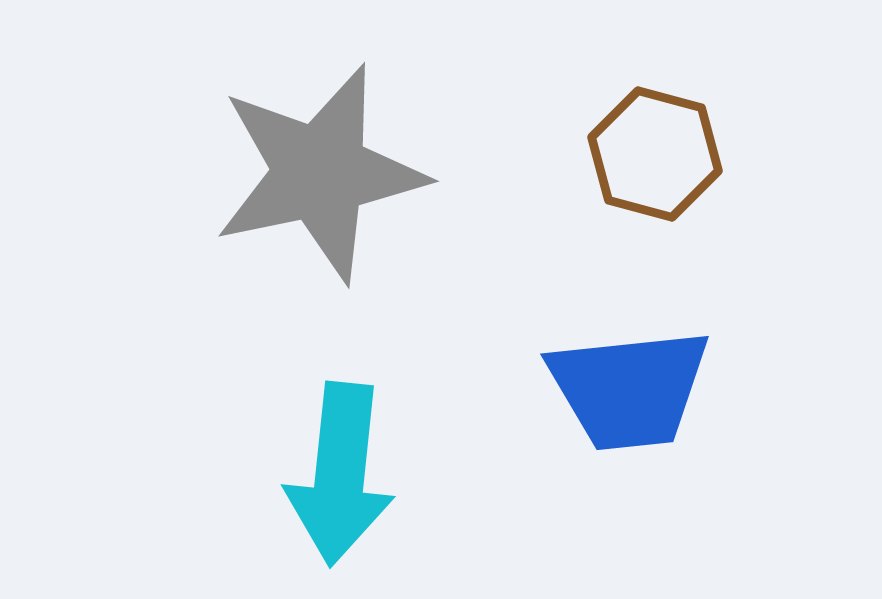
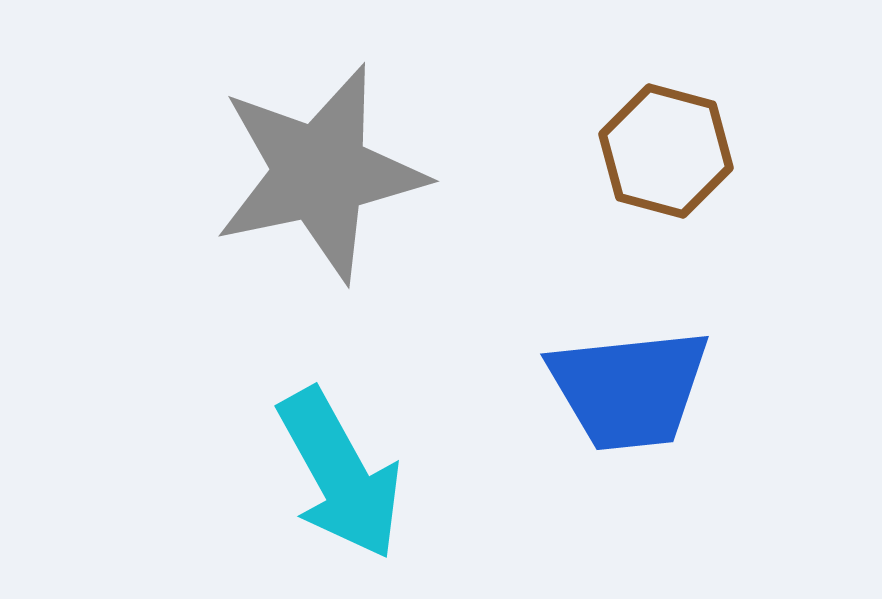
brown hexagon: moved 11 px right, 3 px up
cyan arrow: rotated 35 degrees counterclockwise
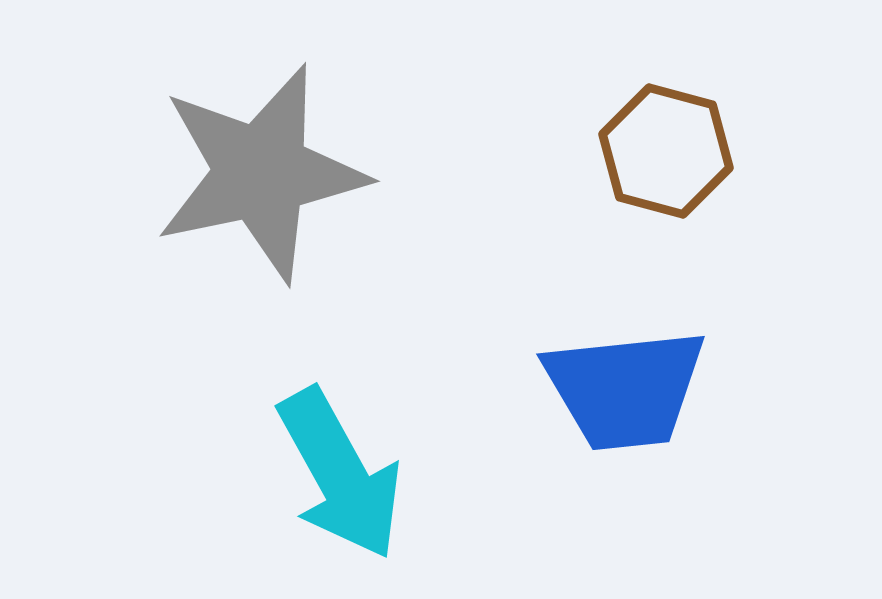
gray star: moved 59 px left
blue trapezoid: moved 4 px left
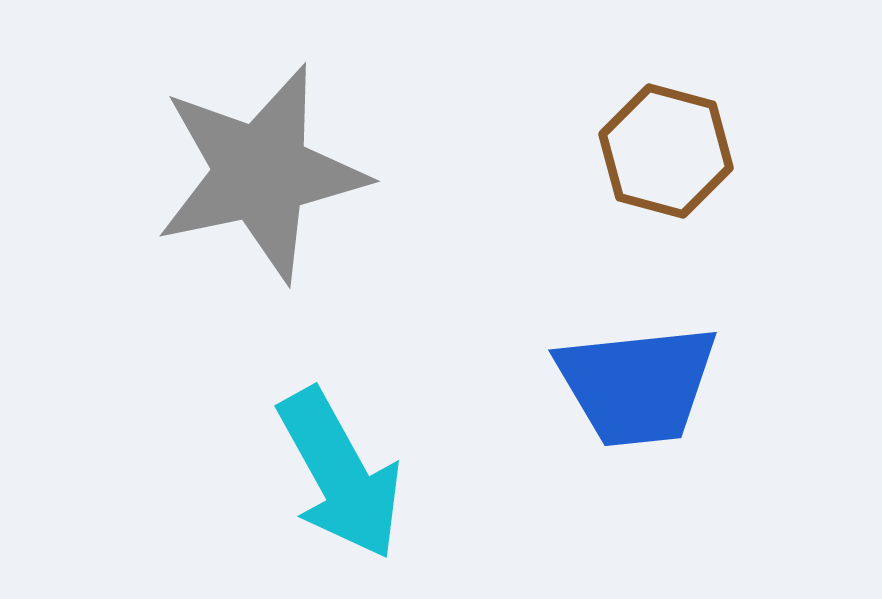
blue trapezoid: moved 12 px right, 4 px up
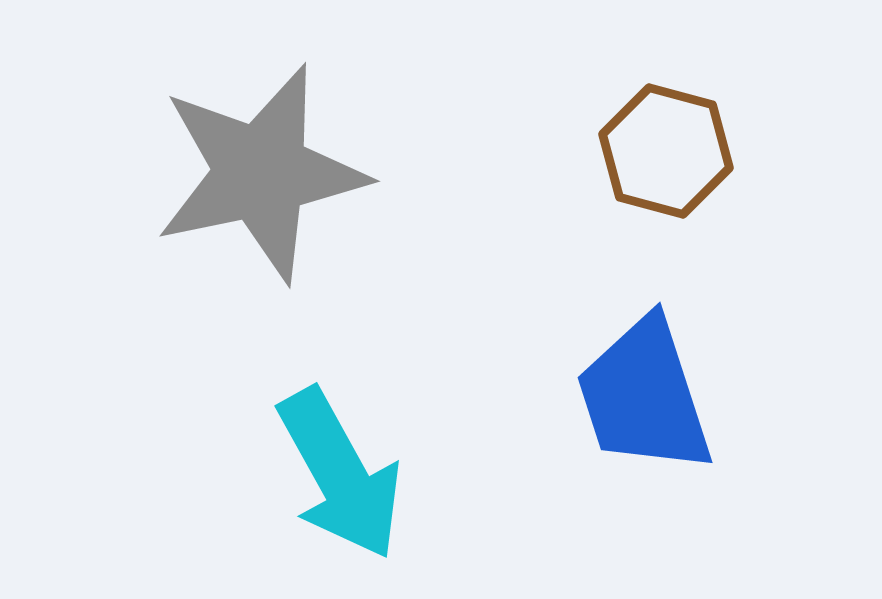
blue trapezoid: moved 7 px right, 11 px down; rotated 78 degrees clockwise
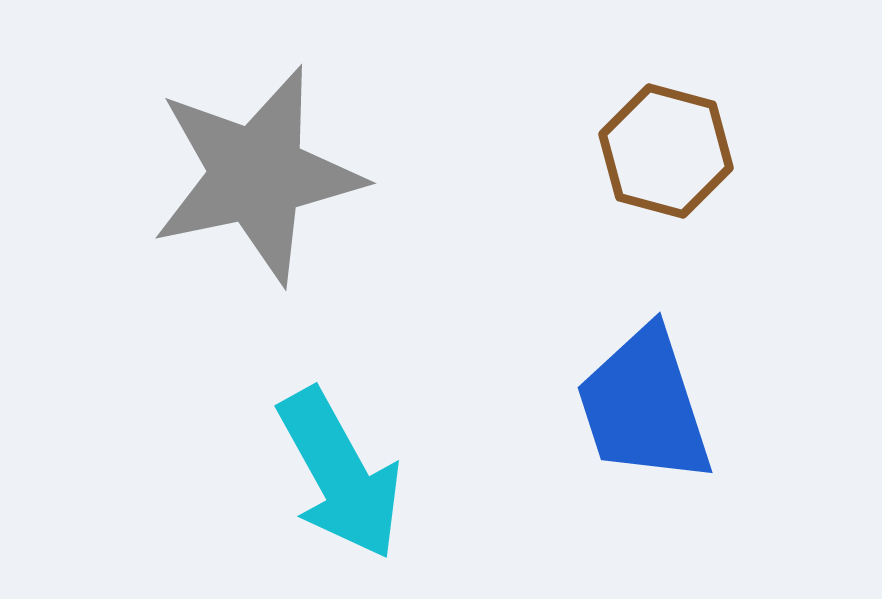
gray star: moved 4 px left, 2 px down
blue trapezoid: moved 10 px down
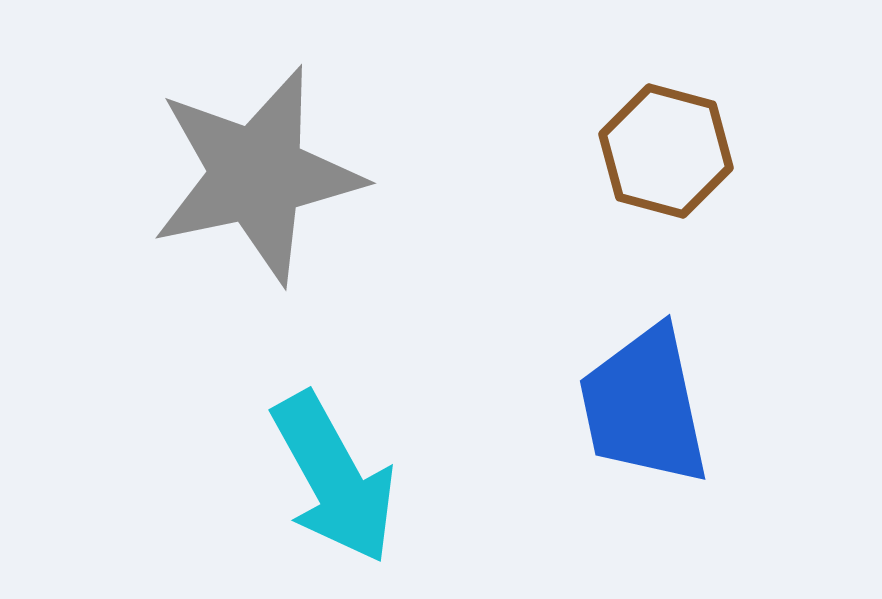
blue trapezoid: rotated 6 degrees clockwise
cyan arrow: moved 6 px left, 4 px down
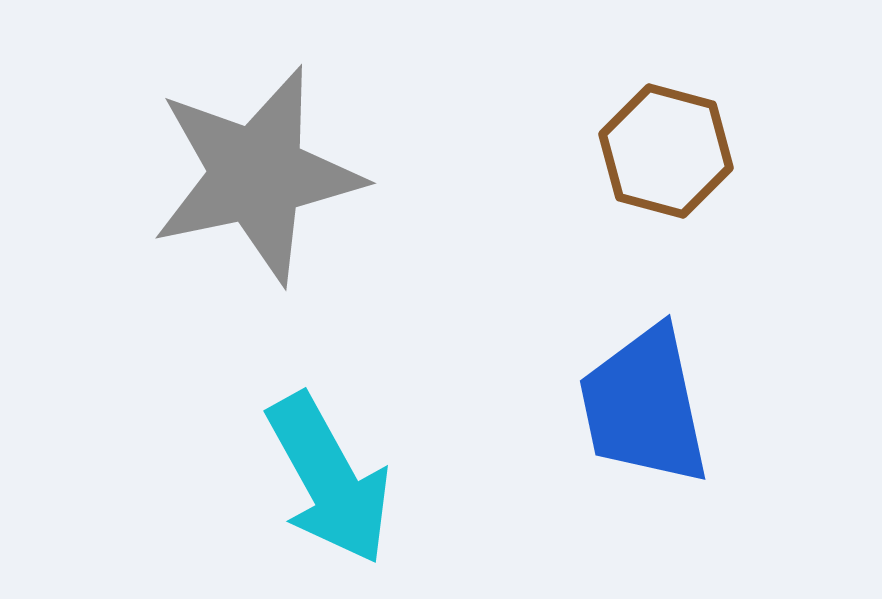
cyan arrow: moved 5 px left, 1 px down
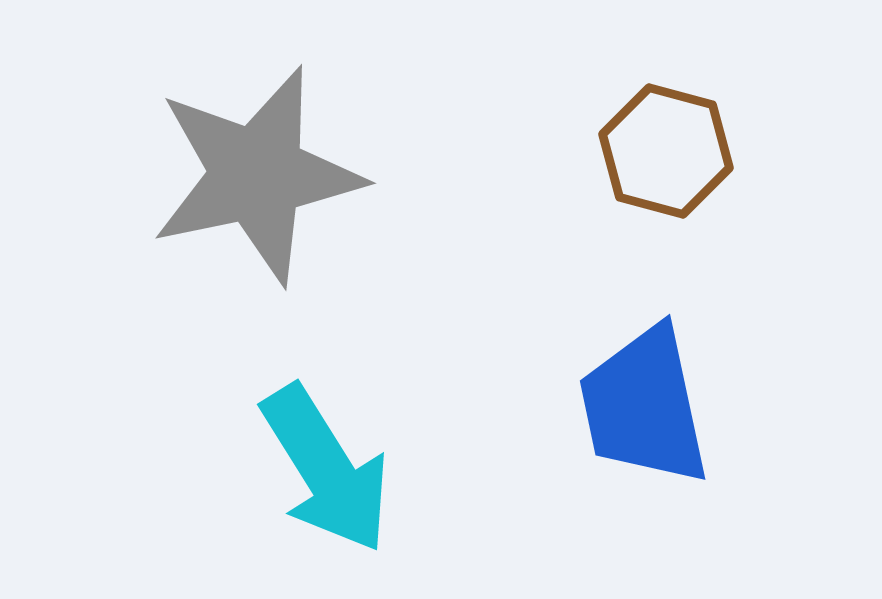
cyan arrow: moved 3 px left, 10 px up; rotated 3 degrees counterclockwise
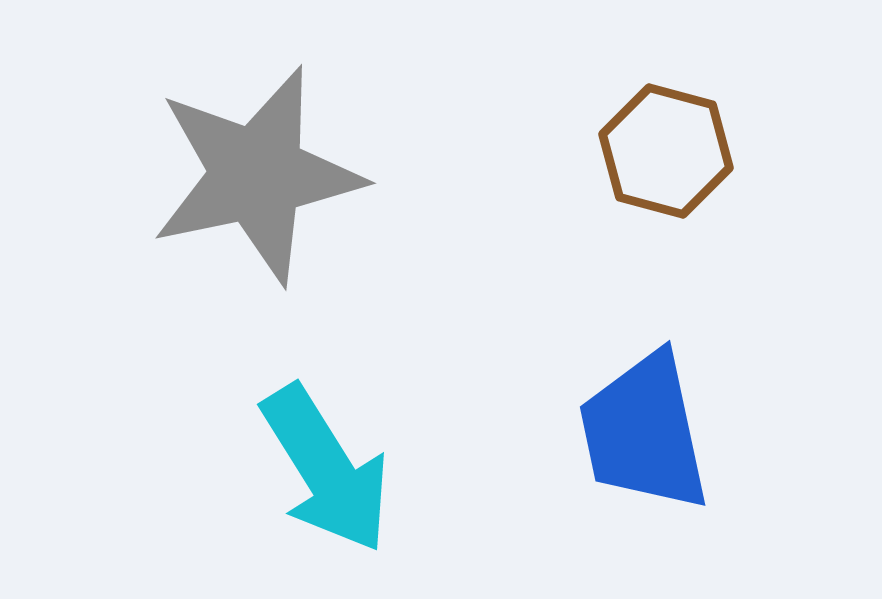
blue trapezoid: moved 26 px down
